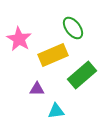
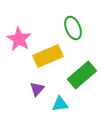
green ellipse: rotated 15 degrees clockwise
yellow rectangle: moved 5 px left, 1 px down
purple triangle: rotated 49 degrees counterclockwise
cyan triangle: moved 4 px right, 7 px up
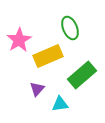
green ellipse: moved 3 px left
pink star: moved 1 px down; rotated 10 degrees clockwise
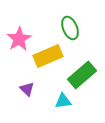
pink star: moved 1 px up
purple triangle: moved 10 px left; rotated 28 degrees counterclockwise
cyan triangle: moved 3 px right, 3 px up
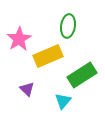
green ellipse: moved 2 px left, 2 px up; rotated 30 degrees clockwise
green rectangle: rotated 8 degrees clockwise
cyan triangle: rotated 42 degrees counterclockwise
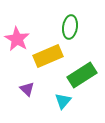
green ellipse: moved 2 px right, 1 px down
pink star: moved 2 px left; rotated 10 degrees counterclockwise
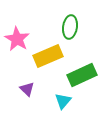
green rectangle: rotated 8 degrees clockwise
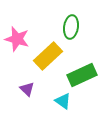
green ellipse: moved 1 px right
pink star: rotated 15 degrees counterclockwise
yellow rectangle: rotated 20 degrees counterclockwise
cyan triangle: rotated 36 degrees counterclockwise
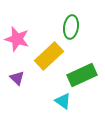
yellow rectangle: moved 1 px right
purple triangle: moved 10 px left, 11 px up
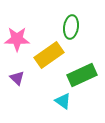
pink star: rotated 15 degrees counterclockwise
yellow rectangle: moved 1 px up; rotated 8 degrees clockwise
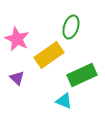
green ellipse: rotated 10 degrees clockwise
pink star: rotated 25 degrees clockwise
cyan triangle: moved 1 px right; rotated 12 degrees counterclockwise
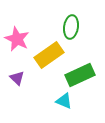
green ellipse: rotated 10 degrees counterclockwise
green rectangle: moved 2 px left
